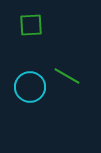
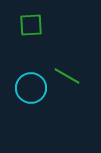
cyan circle: moved 1 px right, 1 px down
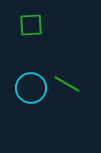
green line: moved 8 px down
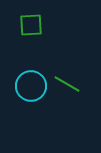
cyan circle: moved 2 px up
